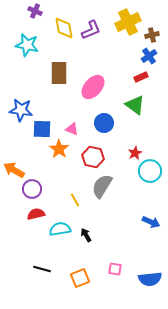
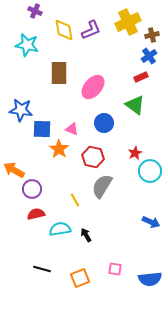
yellow diamond: moved 2 px down
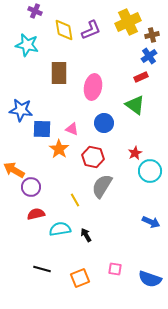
pink ellipse: rotated 30 degrees counterclockwise
purple circle: moved 1 px left, 2 px up
blue semicircle: rotated 25 degrees clockwise
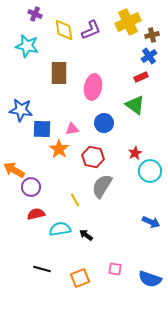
purple cross: moved 3 px down
cyan star: moved 1 px down
pink triangle: rotated 32 degrees counterclockwise
black arrow: rotated 24 degrees counterclockwise
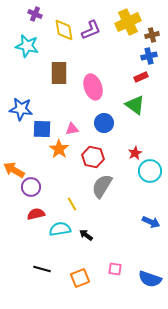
blue cross: rotated 21 degrees clockwise
pink ellipse: rotated 30 degrees counterclockwise
blue star: moved 1 px up
yellow line: moved 3 px left, 4 px down
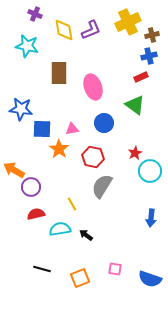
blue arrow: moved 4 px up; rotated 72 degrees clockwise
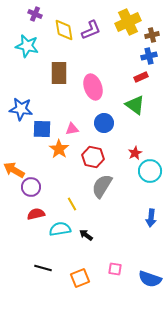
black line: moved 1 px right, 1 px up
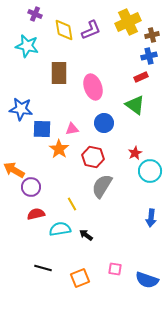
blue semicircle: moved 3 px left, 1 px down
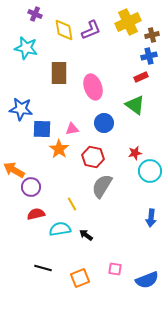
cyan star: moved 1 px left, 2 px down
red star: rotated 16 degrees clockwise
blue semicircle: rotated 40 degrees counterclockwise
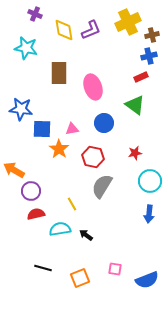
cyan circle: moved 10 px down
purple circle: moved 4 px down
blue arrow: moved 2 px left, 4 px up
